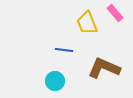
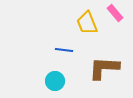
brown L-shape: rotated 20 degrees counterclockwise
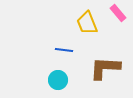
pink rectangle: moved 3 px right
brown L-shape: moved 1 px right
cyan circle: moved 3 px right, 1 px up
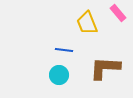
cyan circle: moved 1 px right, 5 px up
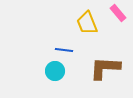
cyan circle: moved 4 px left, 4 px up
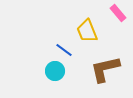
yellow trapezoid: moved 8 px down
blue line: rotated 30 degrees clockwise
brown L-shape: moved 1 px down; rotated 16 degrees counterclockwise
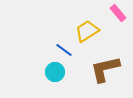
yellow trapezoid: rotated 80 degrees clockwise
cyan circle: moved 1 px down
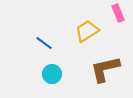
pink rectangle: rotated 18 degrees clockwise
blue line: moved 20 px left, 7 px up
cyan circle: moved 3 px left, 2 px down
